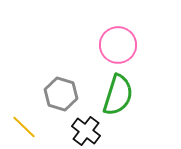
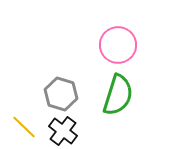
black cross: moved 23 px left
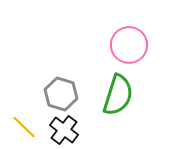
pink circle: moved 11 px right
black cross: moved 1 px right, 1 px up
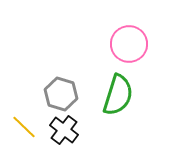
pink circle: moved 1 px up
